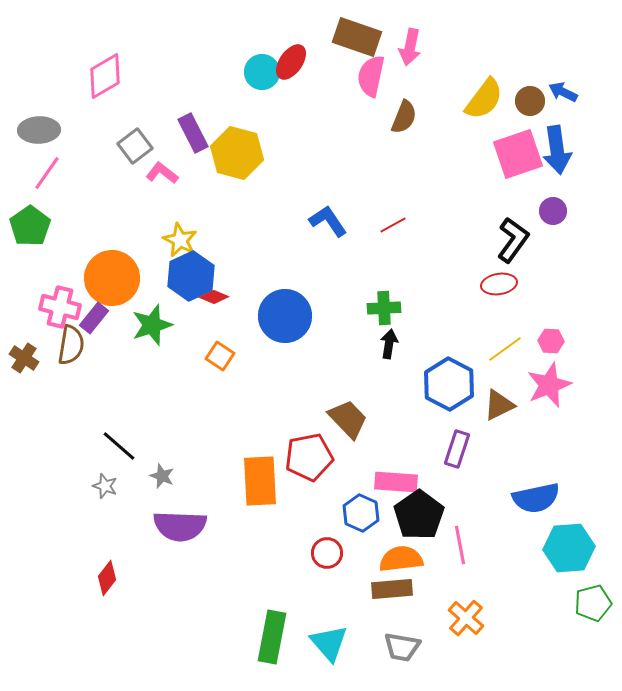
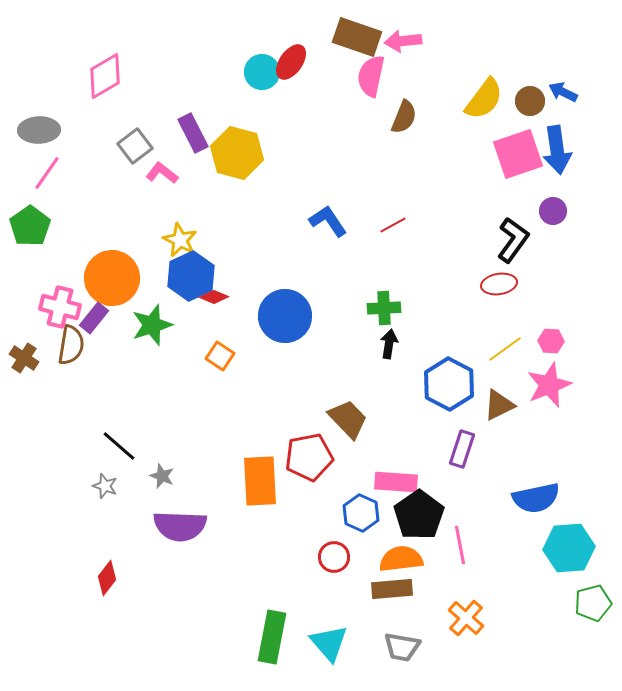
pink arrow at (410, 47): moved 7 px left, 6 px up; rotated 72 degrees clockwise
purple rectangle at (457, 449): moved 5 px right
red circle at (327, 553): moved 7 px right, 4 px down
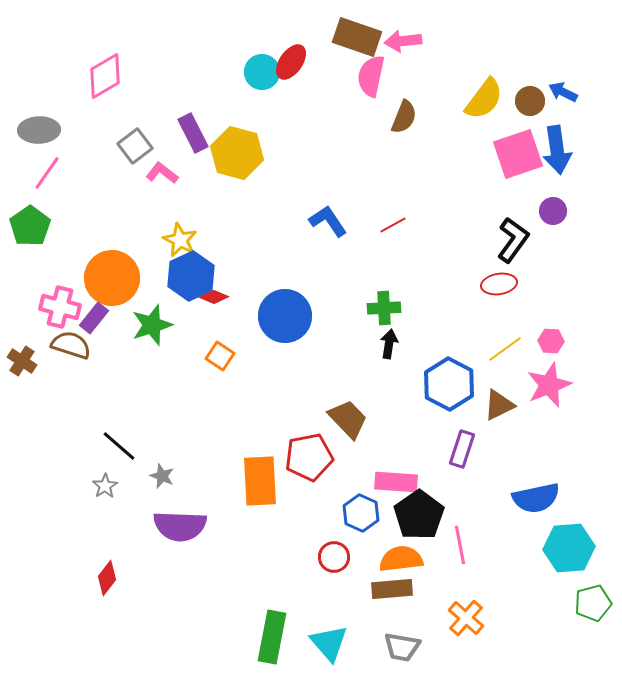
brown semicircle at (71, 345): rotated 81 degrees counterclockwise
brown cross at (24, 358): moved 2 px left, 3 px down
gray star at (105, 486): rotated 20 degrees clockwise
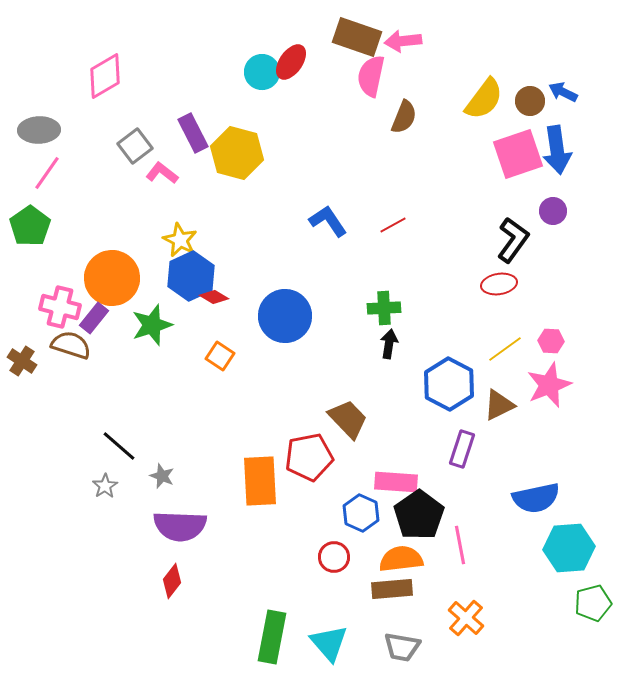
red diamond at (214, 297): rotated 8 degrees clockwise
red diamond at (107, 578): moved 65 px right, 3 px down
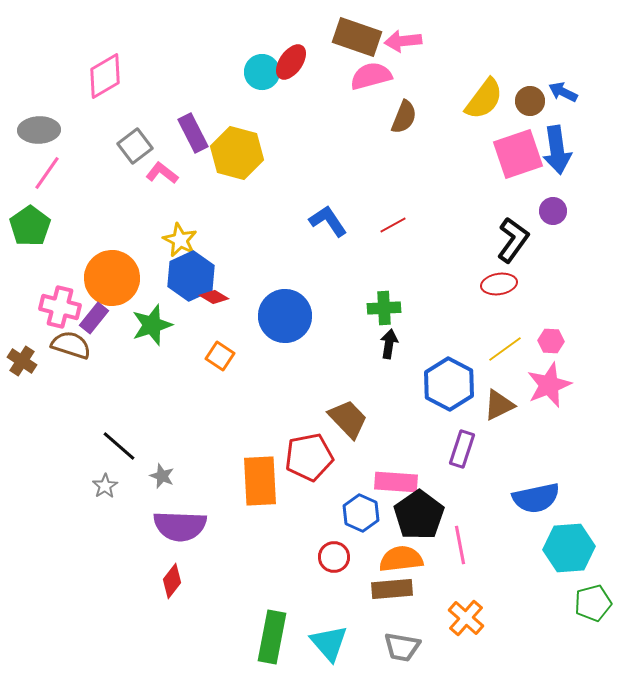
pink semicircle at (371, 76): rotated 63 degrees clockwise
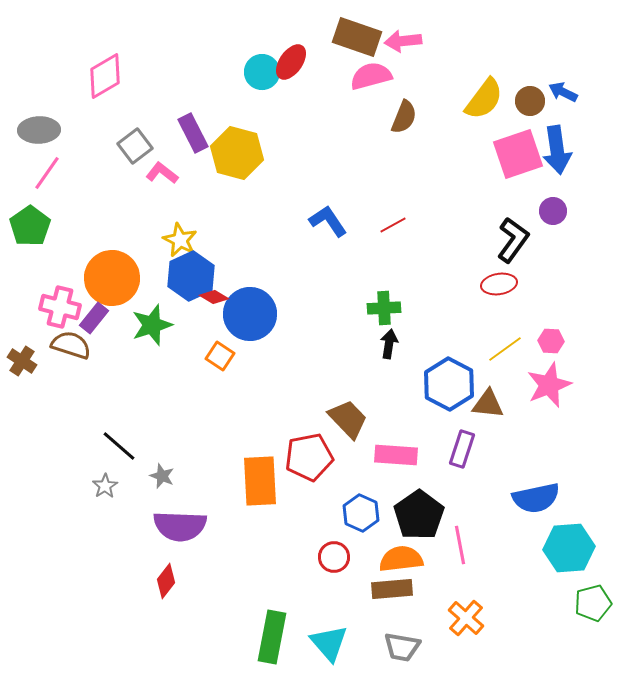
blue circle at (285, 316): moved 35 px left, 2 px up
brown triangle at (499, 405): moved 11 px left, 1 px up; rotated 32 degrees clockwise
pink rectangle at (396, 482): moved 27 px up
red diamond at (172, 581): moved 6 px left
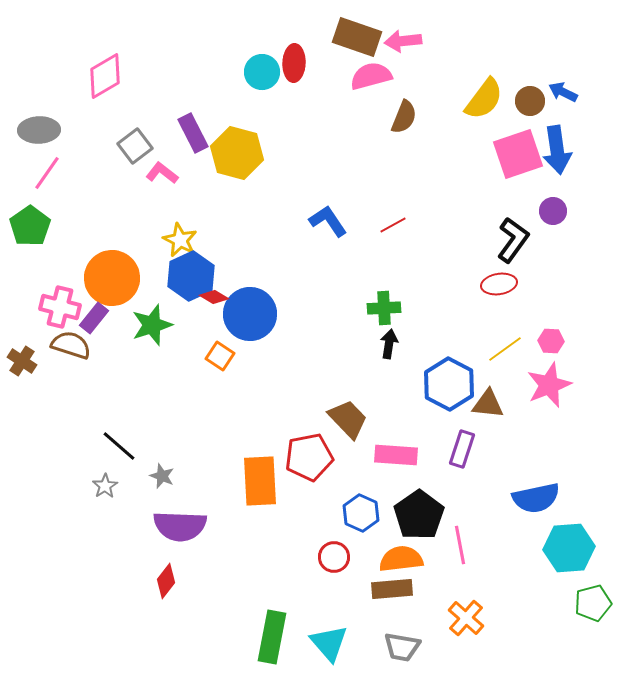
red ellipse at (291, 62): moved 3 px right, 1 px down; rotated 33 degrees counterclockwise
